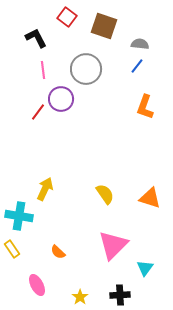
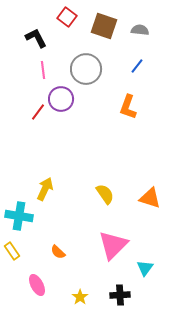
gray semicircle: moved 14 px up
orange L-shape: moved 17 px left
yellow rectangle: moved 2 px down
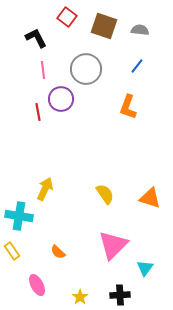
red line: rotated 48 degrees counterclockwise
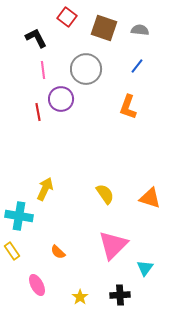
brown square: moved 2 px down
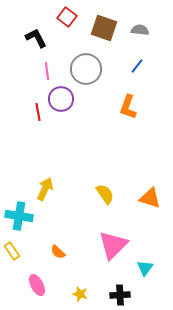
pink line: moved 4 px right, 1 px down
yellow star: moved 3 px up; rotated 21 degrees counterclockwise
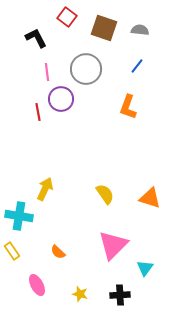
pink line: moved 1 px down
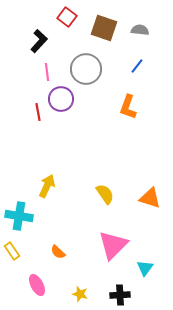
black L-shape: moved 3 px right, 3 px down; rotated 70 degrees clockwise
yellow arrow: moved 2 px right, 3 px up
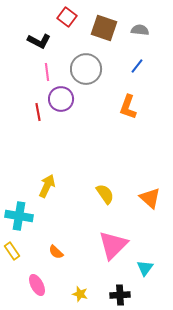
black L-shape: rotated 75 degrees clockwise
orange triangle: rotated 25 degrees clockwise
orange semicircle: moved 2 px left
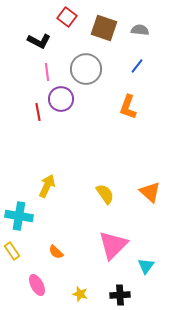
orange triangle: moved 6 px up
cyan triangle: moved 1 px right, 2 px up
